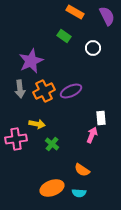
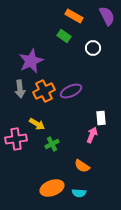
orange rectangle: moved 1 px left, 4 px down
yellow arrow: rotated 21 degrees clockwise
green cross: rotated 24 degrees clockwise
orange semicircle: moved 4 px up
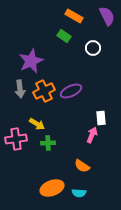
green cross: moved 4 px left, 1 px up; rotated 24 degrees clockwise
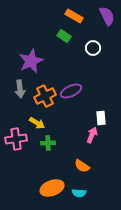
orange cross: moved 1 px right, 5 px down
yellow arrow: moved 1 px up
